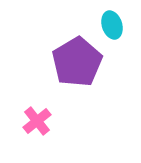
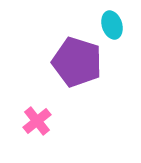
purple pentagon: rotated 24 degrees counterclockwise
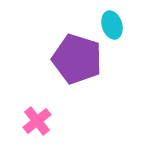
purple pentagon: moved 3 px up
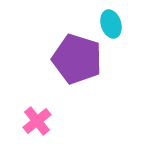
cyan ellipse: moved 1 px left, 1 px up
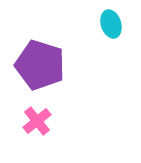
purple pentagon: moved 37 px left, 6 px down
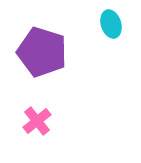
purple pentagon: moved 2 px right, 13 px up
